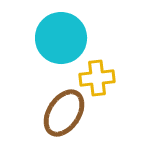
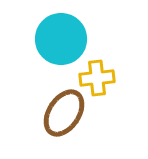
cyan circle: moved 1 px down
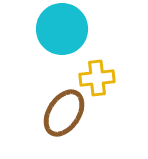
cyan circle: moved 1 px right, 10 px up
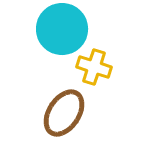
yellow cross: moved 3 px left, 11 px up; rotated 24 degrees clockwise
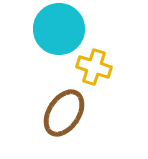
cyan circle: moved 3 px left
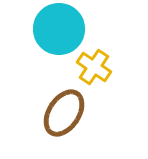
yellow cross: rotated 16 degrees clockwise
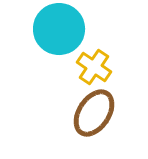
brown ellipse: moved 30 px right
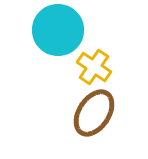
cyan circle: moved 1 px left, 1 px down
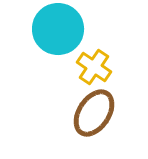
cyan circle: moved 1 px up
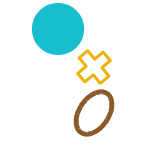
yellow cross: rotated 16 degrees clockwise
